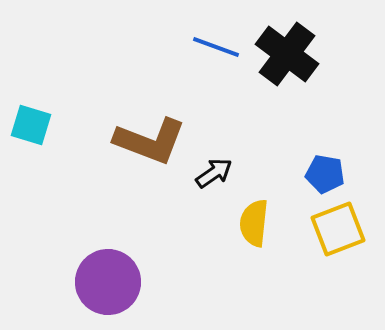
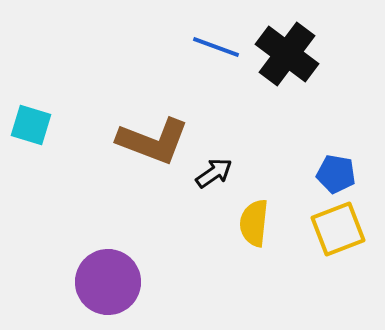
brown L-shape: moved 3 px right
blue pentagon: moved 11 px right
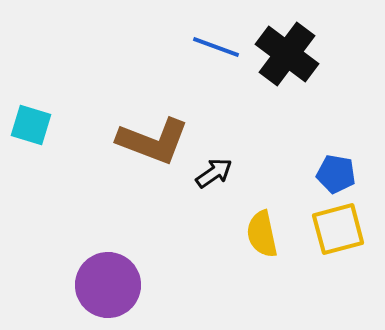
yellow semicircle: moved 8 px right, 11 px down; rotated 18 degrees counterclockwise
yellow square: rotated 6 degrees clockwise
purple circle: moved 3 px down
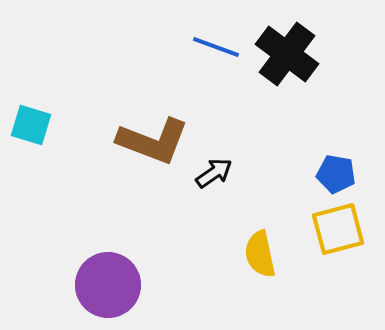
yellow semicircle: moved 2 px left, 20 px down
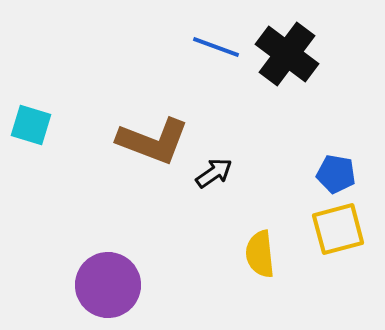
yellow semicircle: rotated 6 degrees clockwise
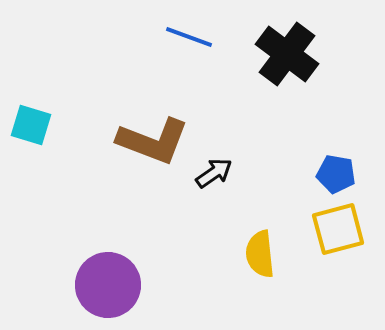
blue line: moved 27 px left, 10 px up
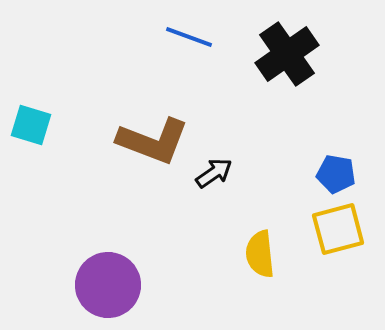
black cross: rotated 18 degrees clockwise
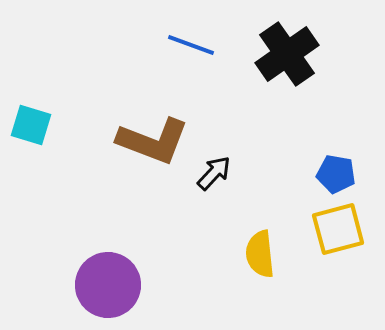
blue line: moved 2 px right, 8 px down
black arrow: rotated 12 degrees counterclockwise
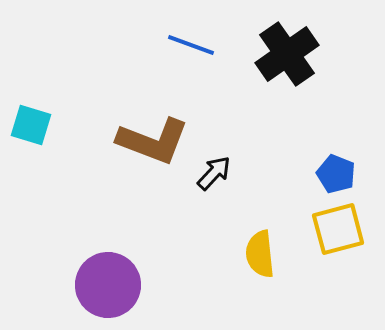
blue pentagon: rotated 12 degrees clockwise
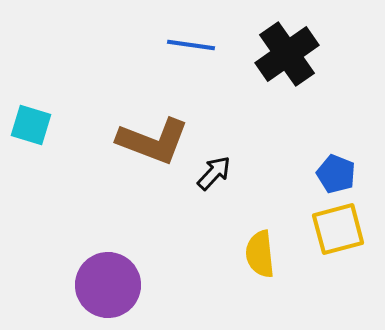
blue line: rotated 12 degrees counterclockwise
